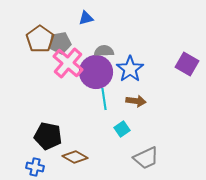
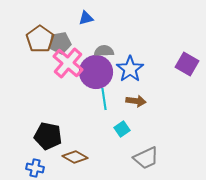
blue cross: moved 1 px down
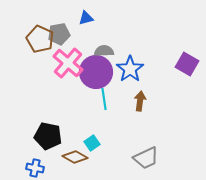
brown pentagon: rotated 12 degrees counterclockwise
gray pentagon: moved 1 px left, 9 px up
brown arrow: moved 4 px right; rotated 90 degrees counterclockwise
cyan square: moved 30 px left, 14 px down
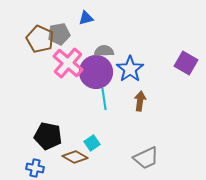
purple square: moved 1 px left, 1 px up
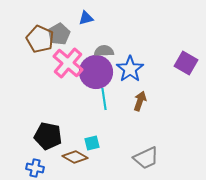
gray pentagon: rotated 20 degrees counterclockwise
brown arrow: rotated 12 degrees clockwise
cyan square: rotated 21 degrees clockwise
